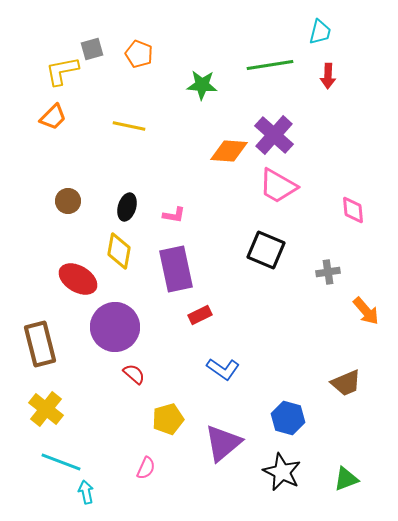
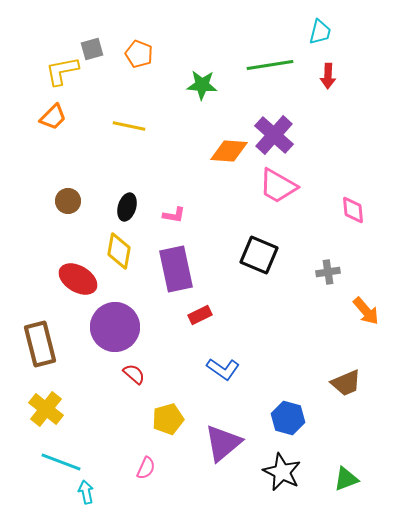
black square: moved 7 px left, 5 px down
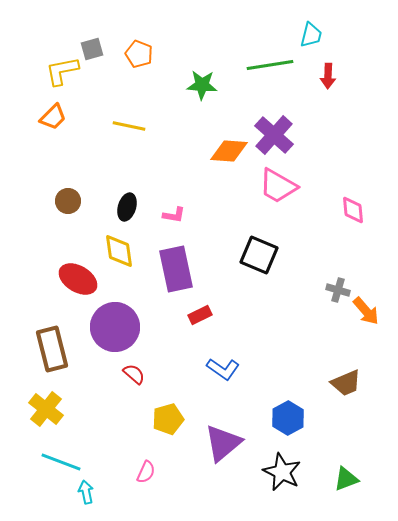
cyan trapezoid: moved 9 px left, 3 px down
yellow diamond: rotated 18 degrees counterclockwise
gray cross: moved 10 px right, 18 px down; rotated 25 degrees clockwise
brown rectangle: moved 12 px right, 5 px down
blue hexagon: rotated 16 degrees clockwise
pink semicircle: moved 4 px down
